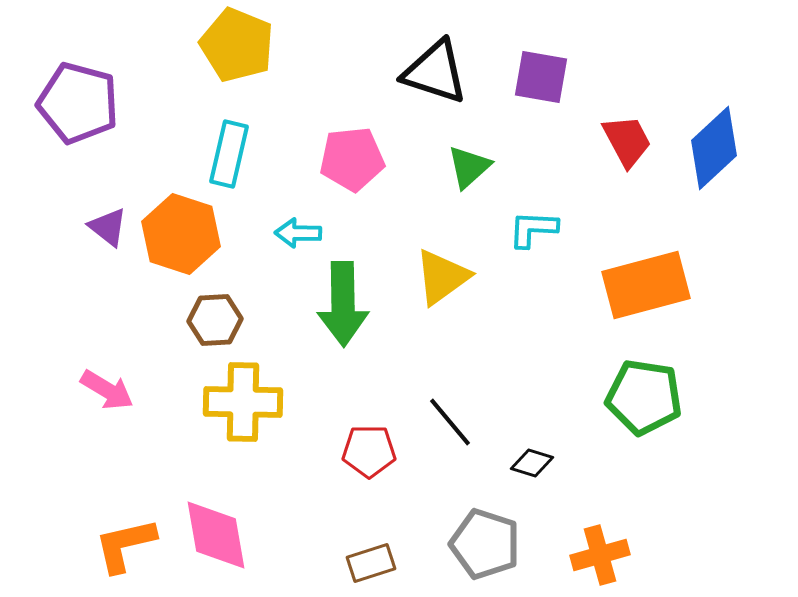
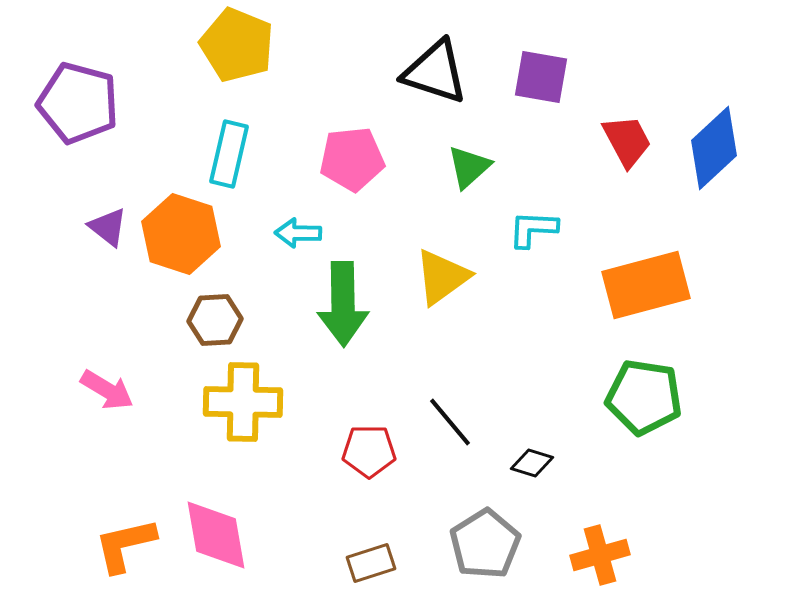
gray pentagon: rotated 22 degrees clockwise
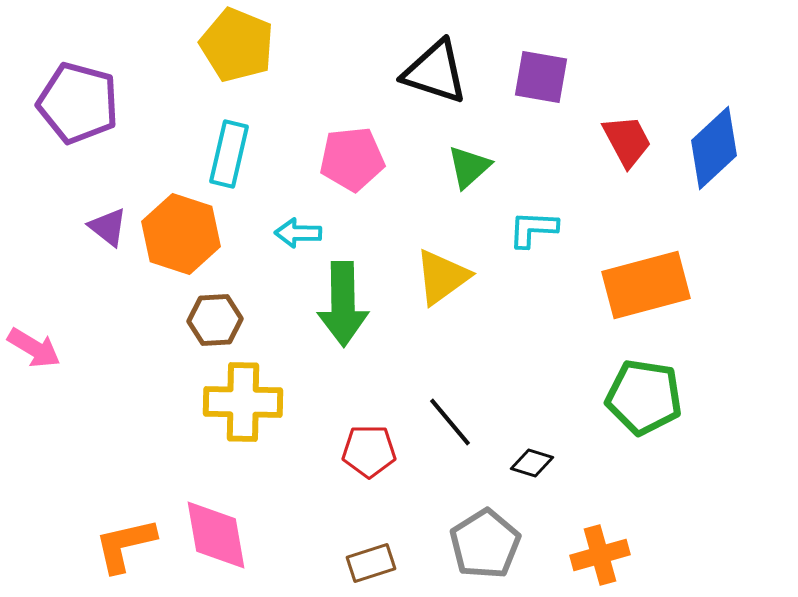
pink arrow: moved 73 px left, 42 px up
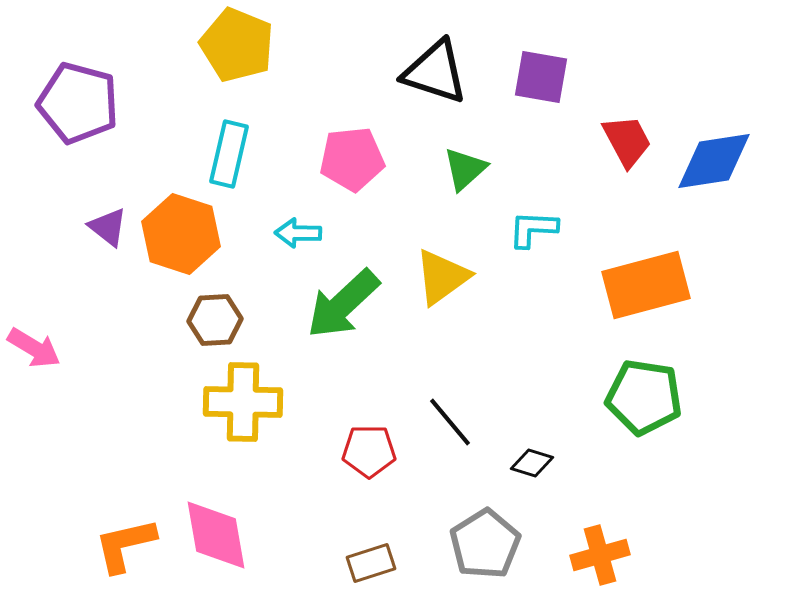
blue diamond: moved 13 px down; rotated 34 degrees clockwise
green triangle: moved 4 px left, 2 px down
green arrow: rotated 48 degrees clockwise
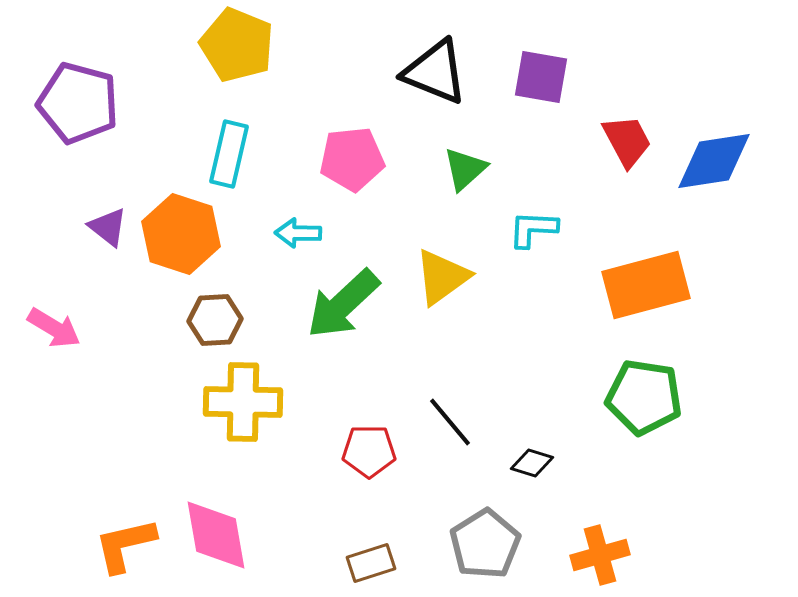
black triangle: rotated 4 degrees clockwise
pink arrow: moved 20 px right, 20 px up
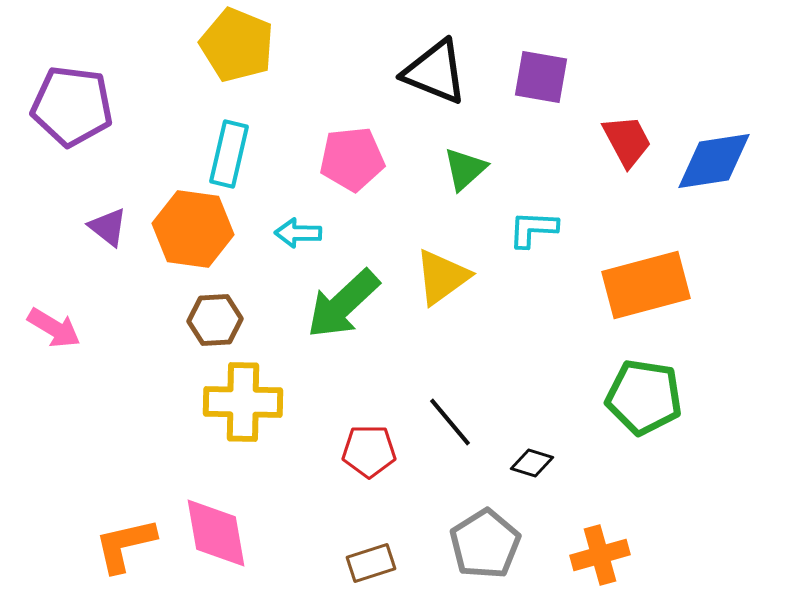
purple pentagon: moved 6 px left, 3 px down; rotated 8 degrees counterclockwise
orange hexagon: moved 12 px right, 5 px up; rotated 10 degrees counterclockwise
pink diamond: moved 2 px up
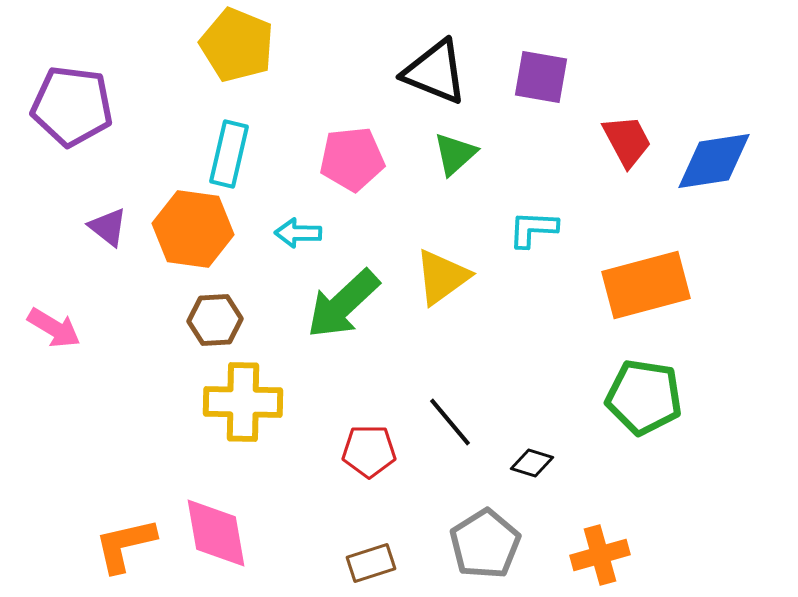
green triangle: moved 10 px left, 15 px up
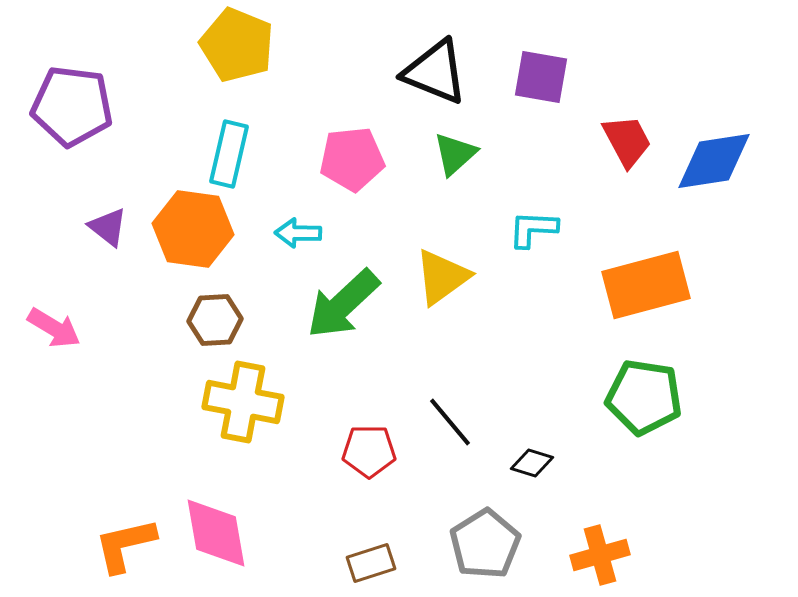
yellow cross: rotated 10 degrees clockwise
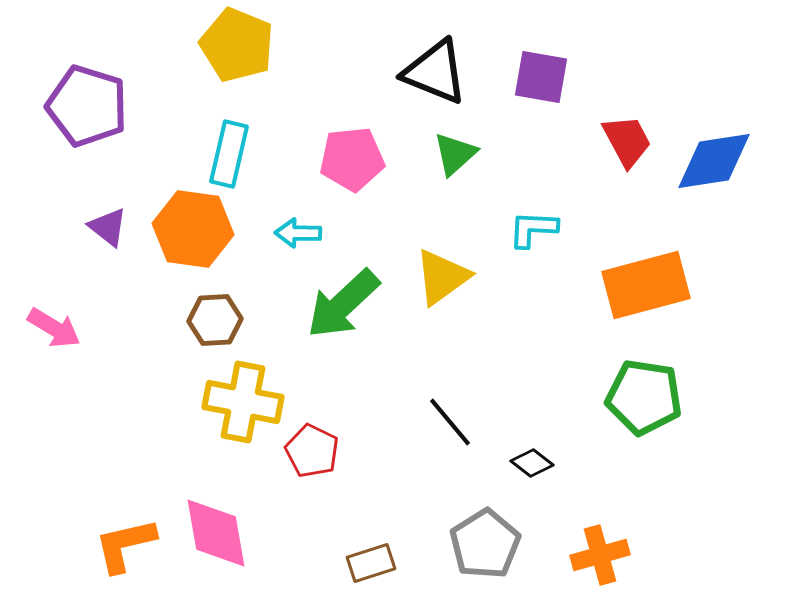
purple pentagon: moved 15 px right; rotated 10 degrees clockwise
red pentagon: moved 57 px left; rotated 26 degrees clockwise
black diamond: rotated 21 degrees clockwise
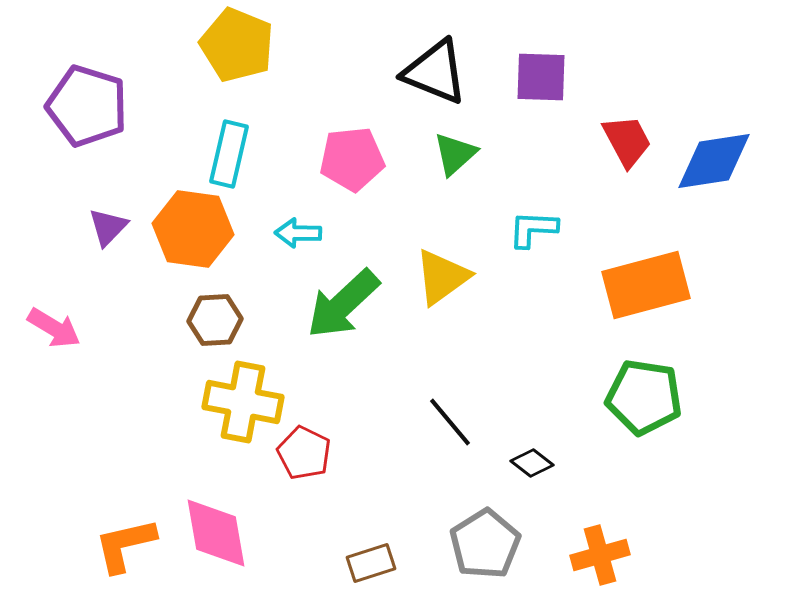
purple square: rotated 8 degrees counterclockwise
purple triangle: rotated 36 degrees clockwise
red pentagon: moved 8 px left, 2 px down
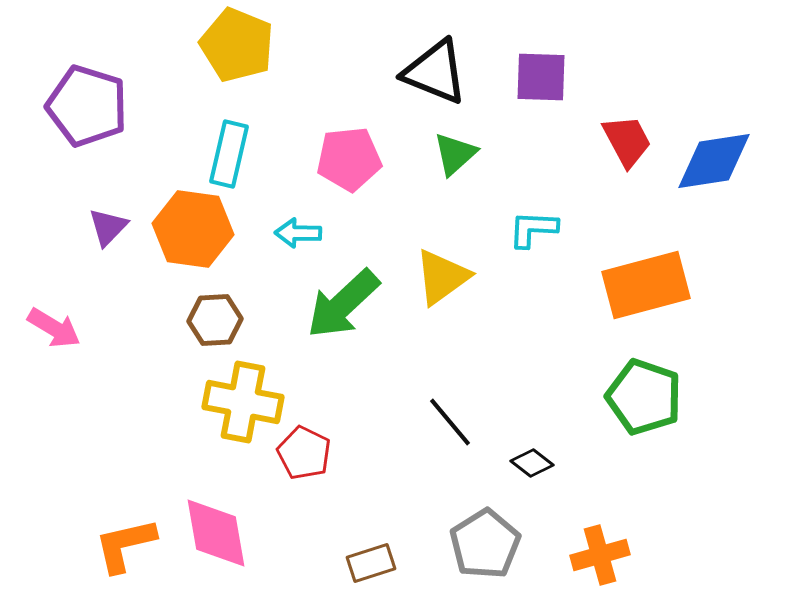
pink pentagon: moved 3 px left
green pentagon: rotated 10 degrees clockwise
